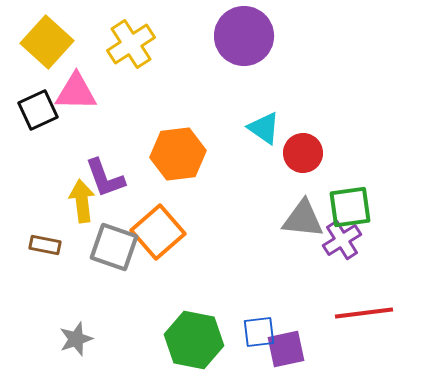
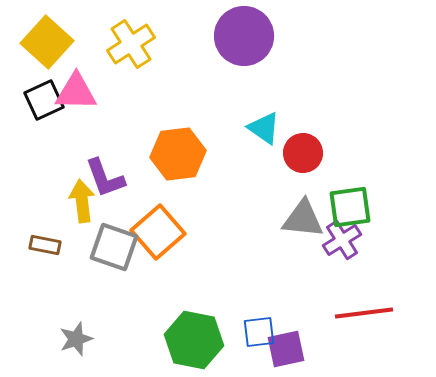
black square: moved 6 px right, 10 px up
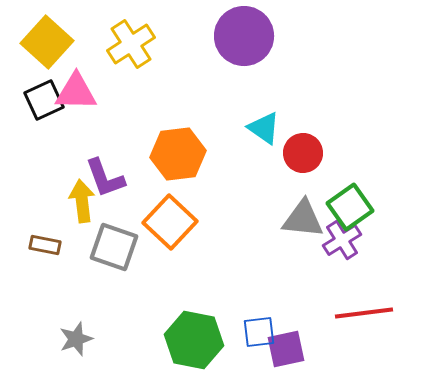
green square: rotated 27 degrees counterclockwise
orange square: moved 12 px right, 10 px up; rotated 6 degrees counterclockwise
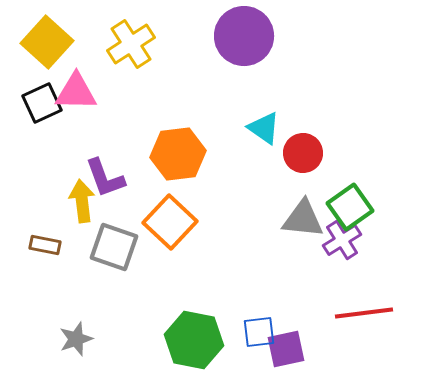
black square: moved 2 px left, 3 px down
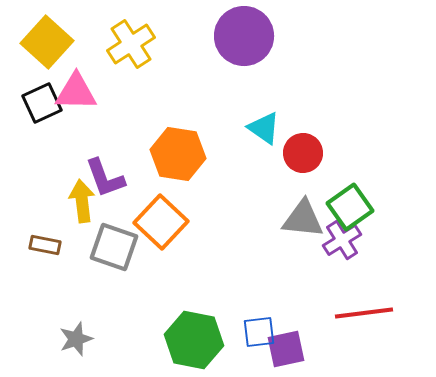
orange hexagon: rotated 16 degrees clockwise
orange square: moved 9 px left
